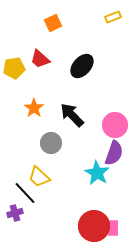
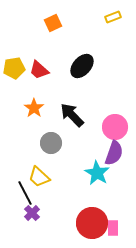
red trapezoid: moved 1 px left, 11 px down
pink circle: moved 2 px down
black line: rotated 15 degrees clockwise
purple cross: moved 17 px right; rotated 28 degrees counterclockwise
red circle: moved 2 px left, 3 px up
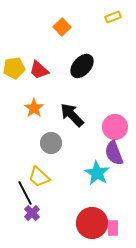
orange square: moved 9 px right, 4 px down; rotated 18 degrees counterclockwise
purple semicircle: rotated 140 degrees clockwise
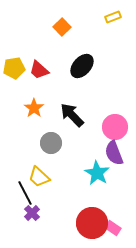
pink rectangle: rotated 56 degrees counterclockwise
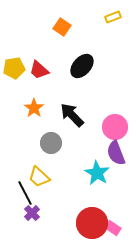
orange square: rotated 12 degrees counterclockwise
purple semicircle: moved 2 px right
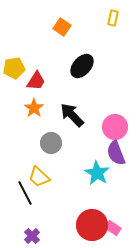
yellow rectangle: moved 1 px down; rotated 56 degrees counterclockwise
red trapezoid: moved 3 px left, 11 px down; rotated 100 degrees counterclockwise
purple cross: moved 23 px down
red circle: moved 2 px down
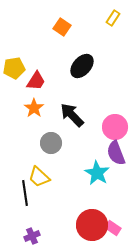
yellow rectangle: rotated 21 degrees clockwise
black line: rotated 20 degrees clockwise
purple cross: rotated 21 degrees clockwise
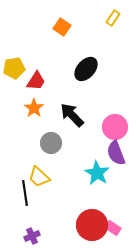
black ellipse: moved 4 px right, 3 px down
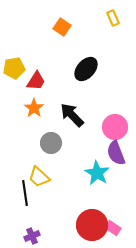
yellow rectangle: rotated 56 degrees counterclockwise
